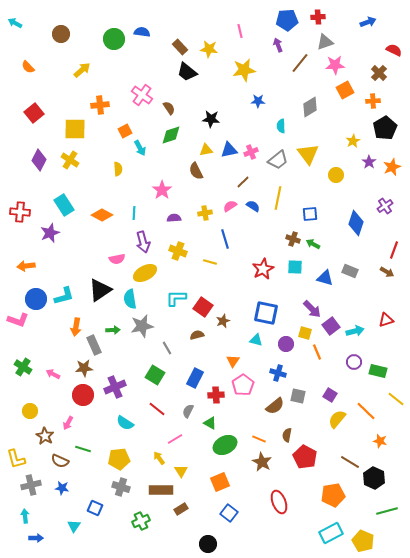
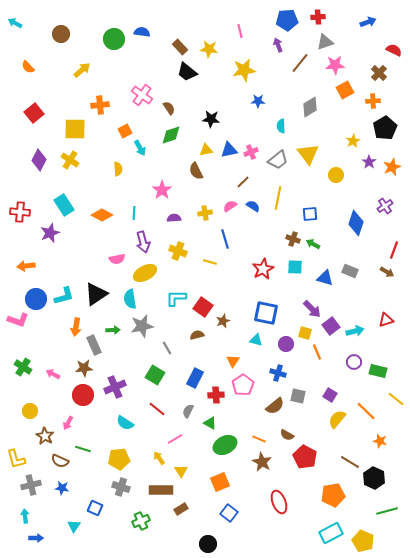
black triangle at (100, 290): moved 4 px left, 4 px down
brown semicircle at (287, 435): rotated 72 degrees counterclockwise
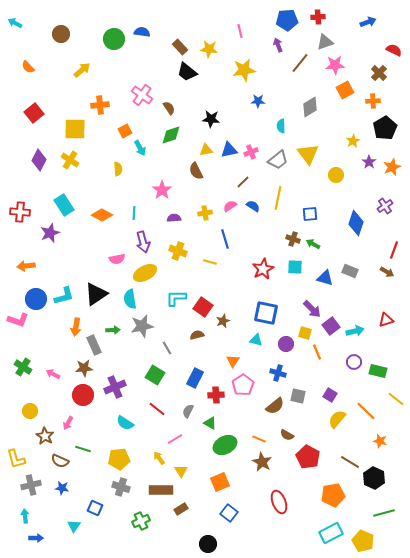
red pentagon at (305, 457): moved 3 px right
green line at (387, 511): moved 3 px left, 2 px down
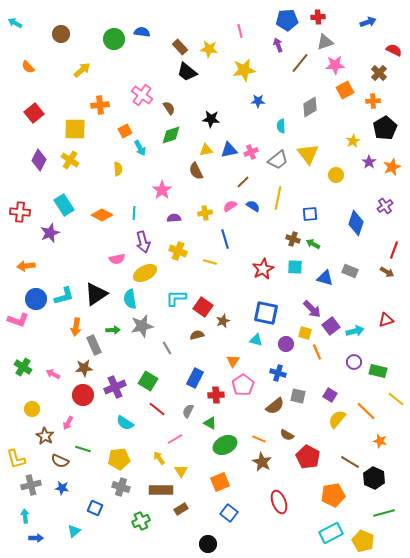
green square at (155, 375): moved 7 px left, 6 px down
yellow circle at (30, 411): moved 2 px right, 2 px up
cyan triangle at (74, 526): moved 5 px down; rotated 16 degrees clockwise
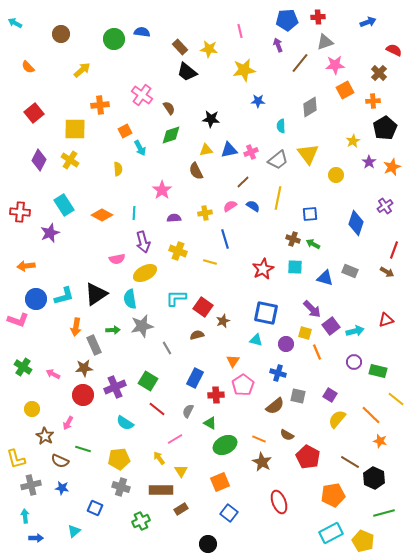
orange line at (366, 411): moved 5 px right, 4 px down
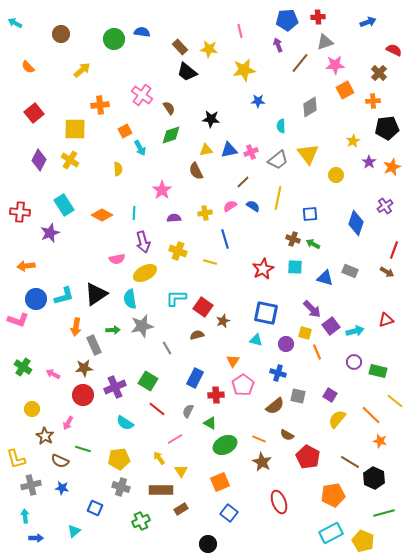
black pentagon at (385, 128): moved 2 px right; rotated 25 degrees clockwise
yellow line at (396, 399): moved 1 px left, 2 px down
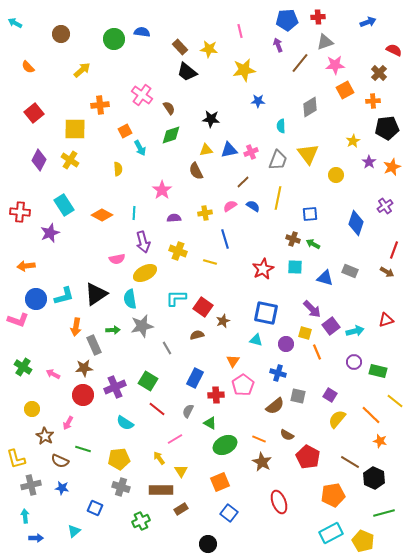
gray trapezoid at (278, 160): rotated 30 degrees counterclockwise
